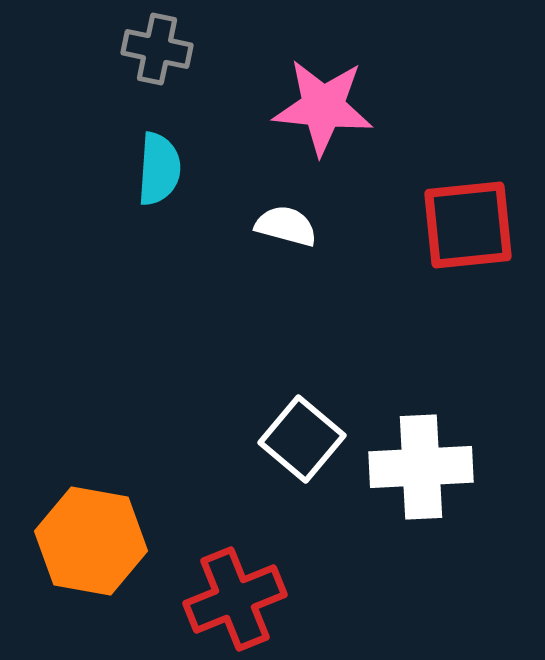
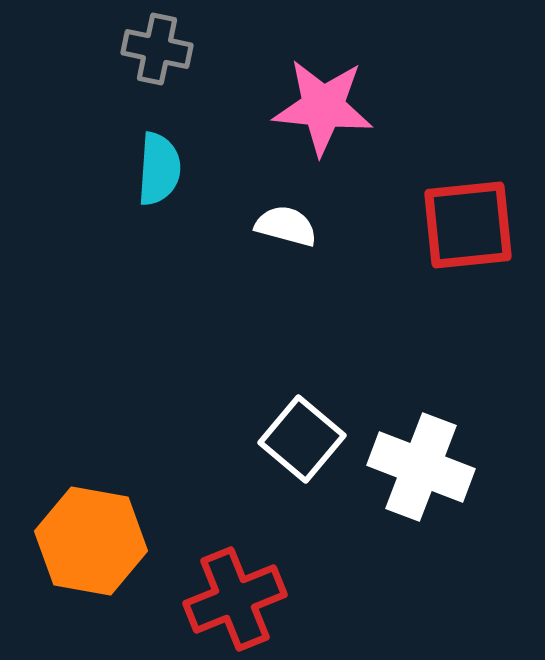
white cross: rotated 24 degrees clockwise
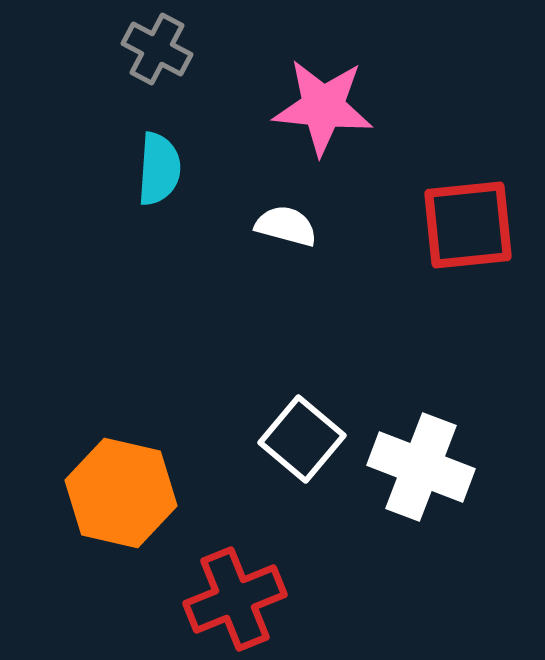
gray cross: rotated 16 degrees clockwise
orange hexagon: moved 30 px right, 48 px up; rotated 3 degrees clockwise
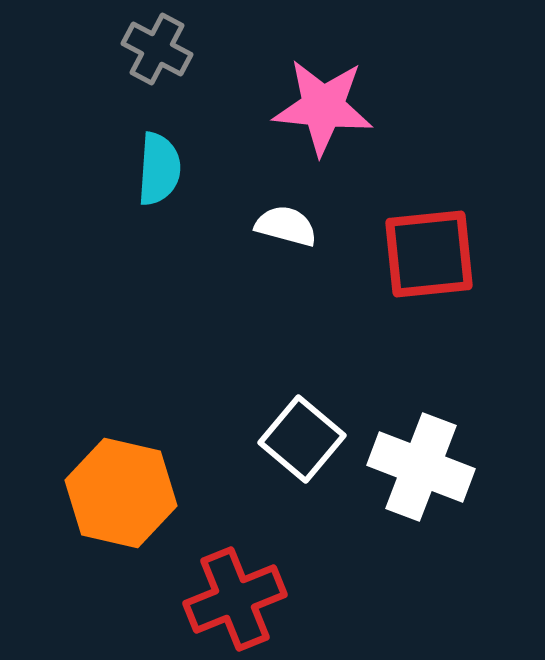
red square: moved 39 px left, 29 px down
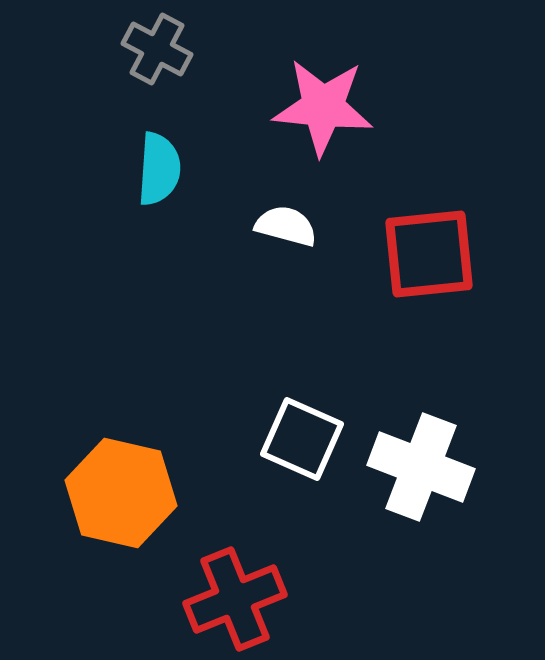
white square: rotated 16 degrees counterclockwise
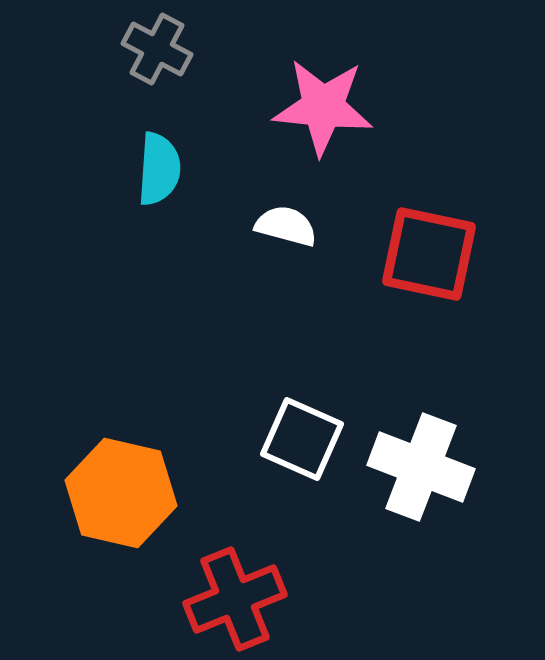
red square: rotated 18 degrees clockwise
